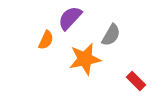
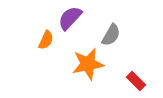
orange star: moved 3 px right, 5 px down
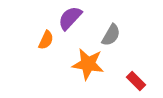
orange star: rotated 20 degrees clockwise
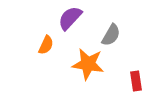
orange semicircle: moved 5 px down
red rectangle: rotated 36 degrees clockwise
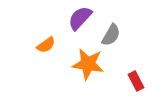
purple semicircle: moved 10 px right
orange semicircle: rotated 30 degrees clockwise
red rectangle: rotated 18 degrees counterclockwise
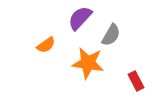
orange star: moved 1 px up
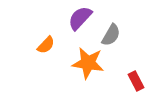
orange semicircle: rotated 12 degrees counterclockwise
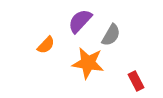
purple semicircle: moved 3 px down
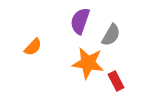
purple semicircle: rotated 24 degrees counterclockwise
orange semicircle: moved 13 px left, 2 px down
red rectangle: moved 20 px left
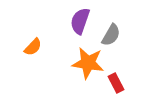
red rectangle: moved 2 px down
